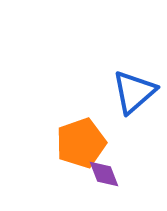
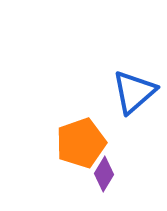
purple diamond: rotated 52 degrees clockwise
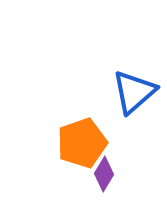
orange pentagon: moved 1 px right
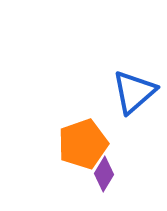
orange pentagon: moved 1 px right, 1 px down
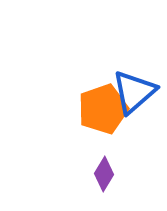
orange pentagon: moved 20 px right, 35 px up
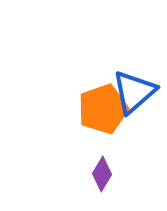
purple diamond: moved 2 px left
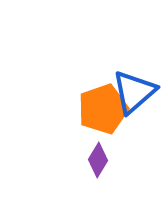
purple diamond: moved 4 px left, 14 px up
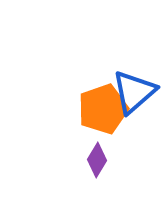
purple diamond: moved 1 px left
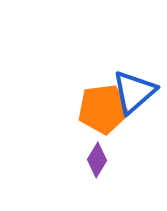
orange pentagon: rotated 12 degrees clockwise
